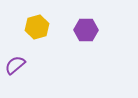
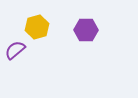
purple semicircle: moved 15 px up
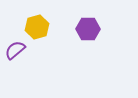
purple hexagon: moved 2 px right, 1 px up
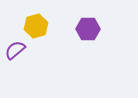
yellow hexagon: moved 1 px left, 1 px up
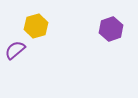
purple hexagon: moved 23 px right; rotated 20 degrees counterclockwise
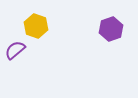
yellow hexagon: rotated 25 degrees counterclockwise
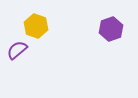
purple semicircle: moved 2 px right
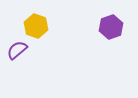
purple hexagon: moved 2 px up
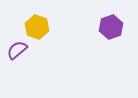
yellow hexagon: moved 1 px right, 1 px down
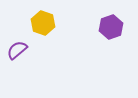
yellow hexagon: moved 6 px right, 4 px up
